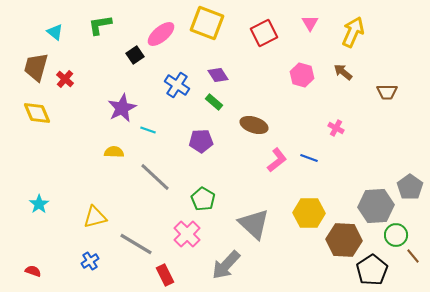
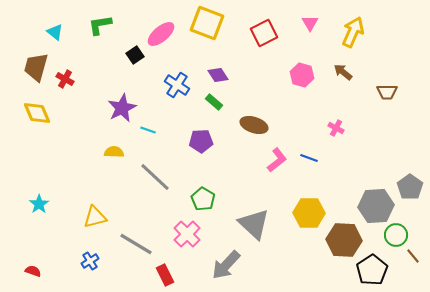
red cross at (65, 79): rotated 12 degrees counterclockwise
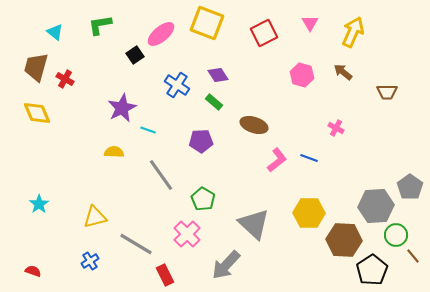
gray line at (155, 177): moved 6 px right, 2 px up; rotated 12 degrees clockwise
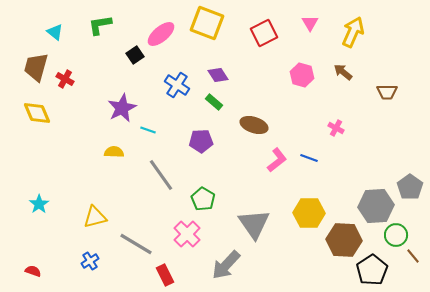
gray triangle at (254, 224): rotated 12 degrees clockwise
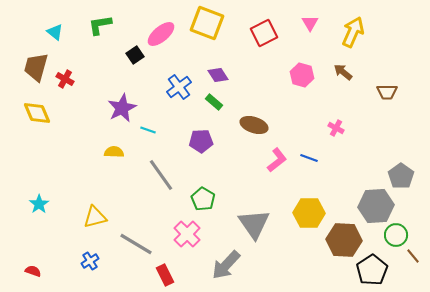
blue cross at (177, 85): moved 2 px right, 2 px down; rotated 20 degrees clockwise
gray pentagon at (410, 187): moved 9 px left, 11 px up
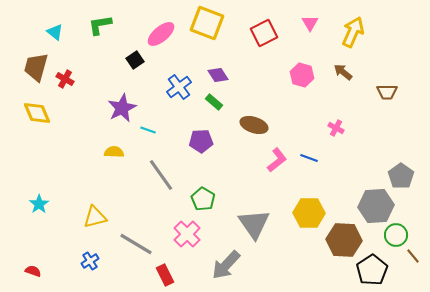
black square at (135, 55): moved 5 px down
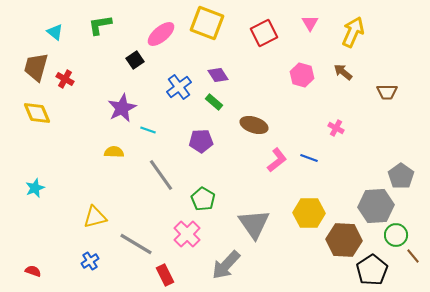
cyan star at (39, 204): moved 4 px left, 16 px up; rotated 12 degrees clockwise
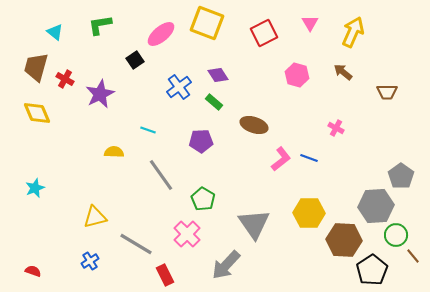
pink hexagon at (302, 75): moved 5 px left
purple star at (122, 108): moved 22 px left, 14 px up
pink L-shape at (277, 160): moved 4 px right, 1 px up
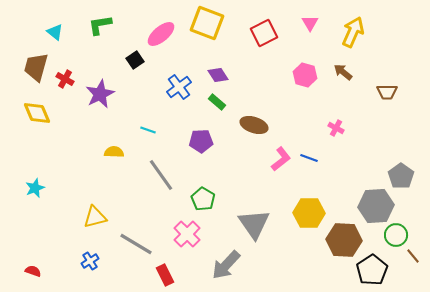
pink hexagon at (297, 75): moved 8 px right
green rectangle at (214, 102): moved 3 px right
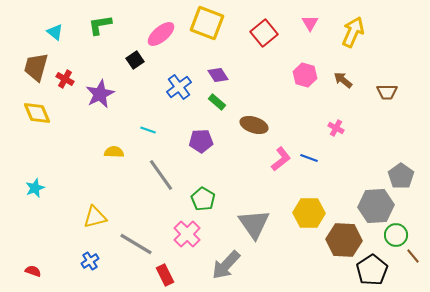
red square at (264, 33): rotated 12 degrees counterclockwise
brown arrow at (343, 72): moved 8 px down
